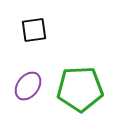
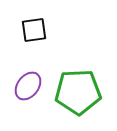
green pentagon: moved 2 px left, 3 px down
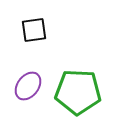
green pentagon: rotated 6 degrees clockwise
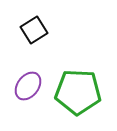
black square: rotated 24 degrees counterclockwise
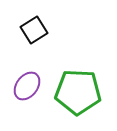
purple ellipse: moved 1 px left
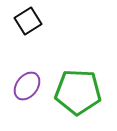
black square: moved 6 px left, 9 px up
